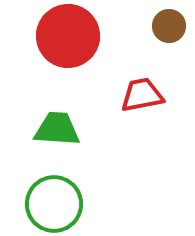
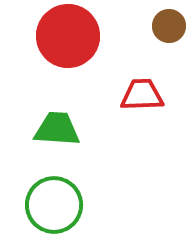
red trapezoid: rotated 9 degrees clockwise
green circle: moved 1 px down
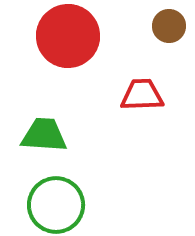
green trapezoid: moved 13 px left, 6 px down
green circle: moved 2 px right
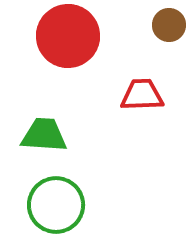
brown circle: moved 1 px up
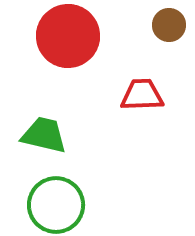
green trapezoid: rotated 9 degrees clockwise
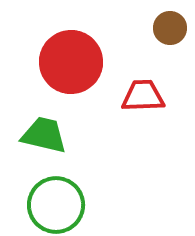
brown circle: moved 1 px right, 3 px down
red circle: moved 3 px right, 26 px down
red trapezoid: moved 1 px right, 1 px down
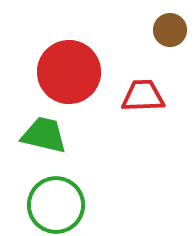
brown circle: moved 2 px down
red circle: moved 2 px left, 10 px down
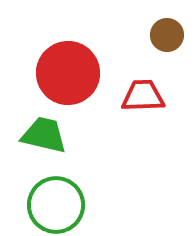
brown circle: moved 3 px left, 5 px down
red circle: moved 1 px left, 1 px down
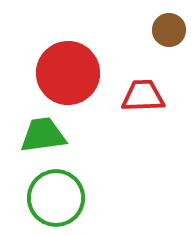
brown circle: moved 2 px right, 5 px up
green trapezoid: moved 1 px left; rotated 21 degrees counterclockwise
green circle: moved 7 px up
